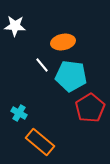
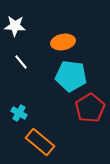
white line: moved 21 px left, 3 px up
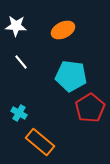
white star: moved 1 px right
orange ellipse: moved 12 px up; rotated 15 degrees counterclockwise
